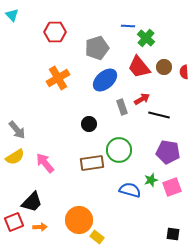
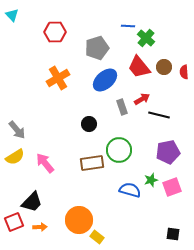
purple pentagon: rotated 20 degrees counterclockwise
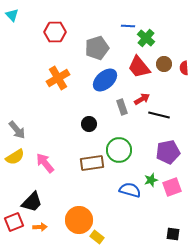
brown circle: moved 3 px up
red semicircle: moved 4 px up
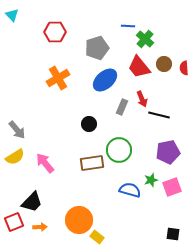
green cross: moved 1 px left, 1 px down
red arrow: rotated 98 degrees clockwise
gray rectangle: rotated 42 degrees clockwise
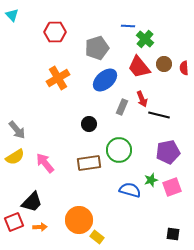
brown rectangle: moved 3 px left
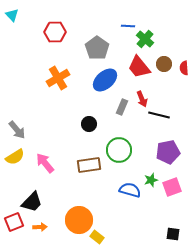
gray pentagon: rotated 20 degrees counterclockwise
brown rectangle: moved 2 px down
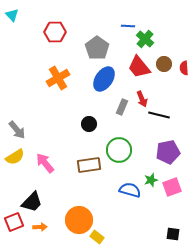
blue ellipse: moved 1 px left, 1 px up; rotated 15 degrees counterclockwise
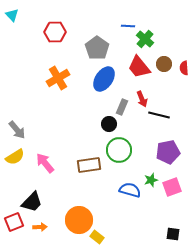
black circle: moved 20 px right
